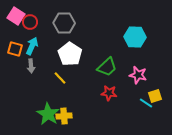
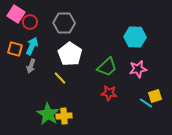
pink square: moved 2 px up
gray arrow: rotated 24 degrees clockwise
pink star: moved 6 px up; rotated 24 degrees counterclockwise
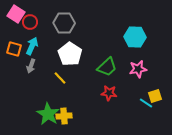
orange square: moved 1 px left
